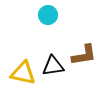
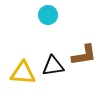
yellow triangle: rotated 8 degrees counterclockwise
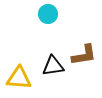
cyan circle: moved 1 px up
yellow triangle: moved 4 px left, 5 px down
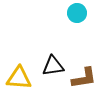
cyan circle: moved 29 px right, 1 px up
brown L-shape: moved 23 px down
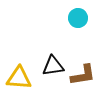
cyan circle: moved 1 px right, 5 px down
brown L-shape: moved 1 px left, 3 px up
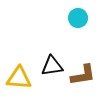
black triangle: moved 1 px left
